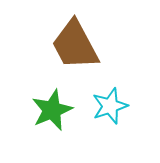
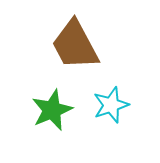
cyan star: moved 1 px right, 1 px up
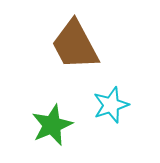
green star: moved 15 px down
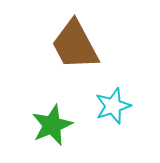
cyan star: moved 2 px right, 1 px down
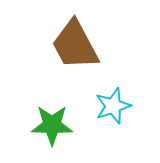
green star: rotated 24 degrees clockwise
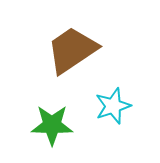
brown trapezoid: moved 3 px left, 5 px down; rotated 84 degrees clockwise
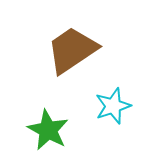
green star: moved 4 px left, 5 px down; rotated 27 degrees clockwise
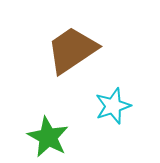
green star: moved 7 px down
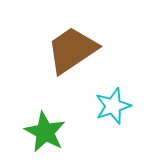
green star: moved 3 px left, 5 px up
